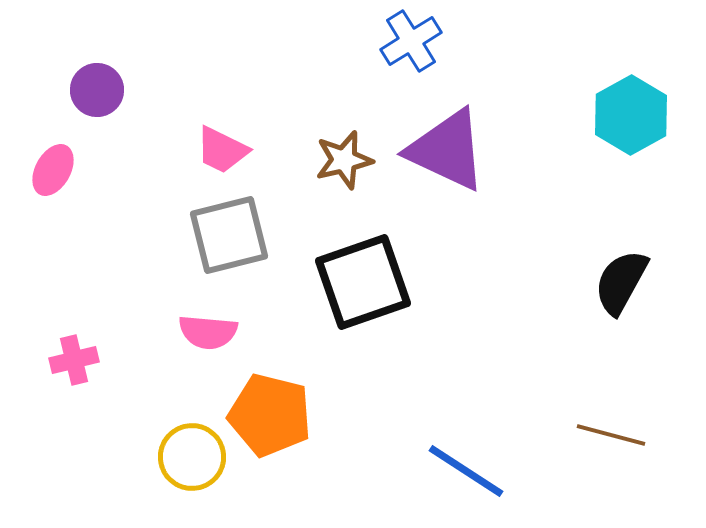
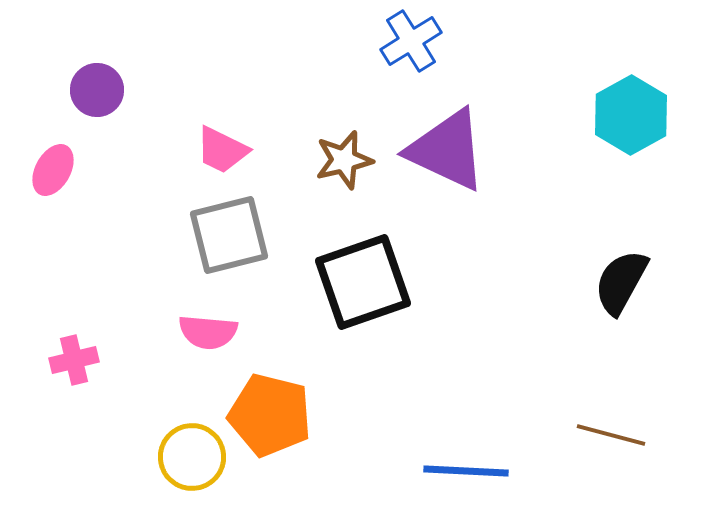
blue line: rotated 30 degrees counterclockwise
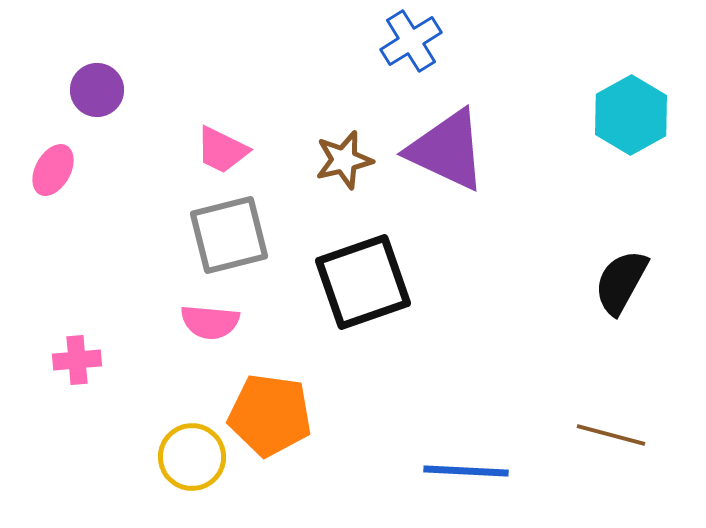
pink semicircle: moved 2 px right, 10 px up
pink cross: moved 3 px right; rotated 9 degrees clockwise
orange pentagon: rotated 6 degrees counterclockwise
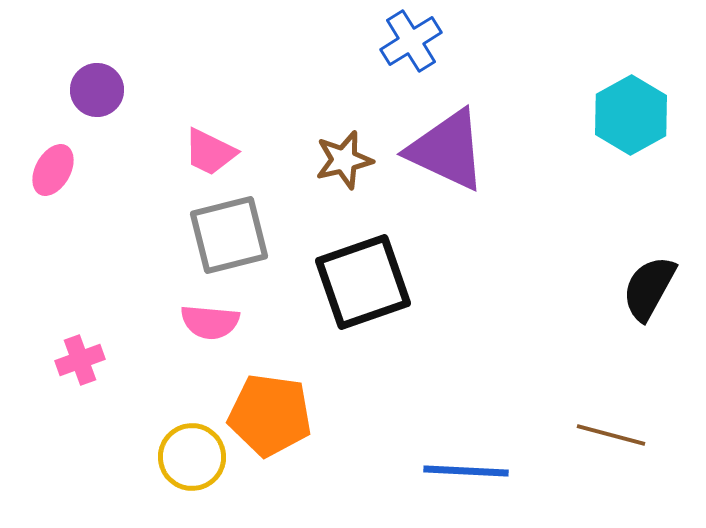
pink trapezoid: moved 12 px left, 2 px down
black semicircle: moved 28 px right, 6 px down
pink cross: moved 3 px right; rotated 15 degrees counterclockwise
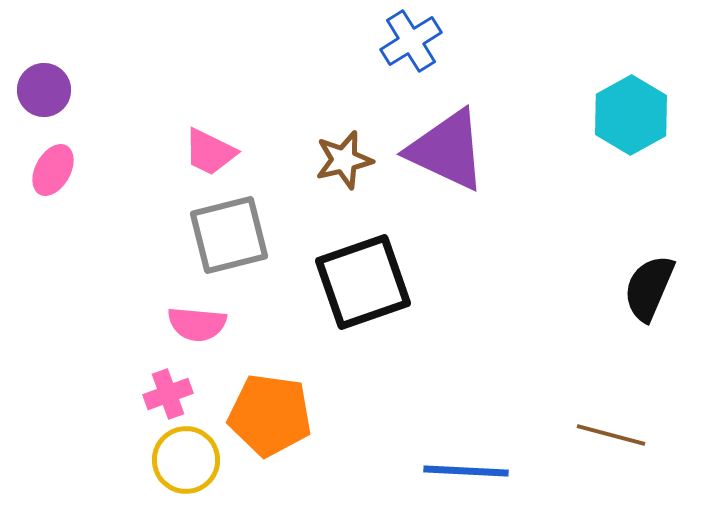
purple circle: moved 53 px left
black semicircle: rotated 6 degrees counterclockwise
pink semicircle: moved 13 px left, 2 px down
pink cross: moved 88 px right, 34 px down
yellow circle: moved 6 px left, 3 px down
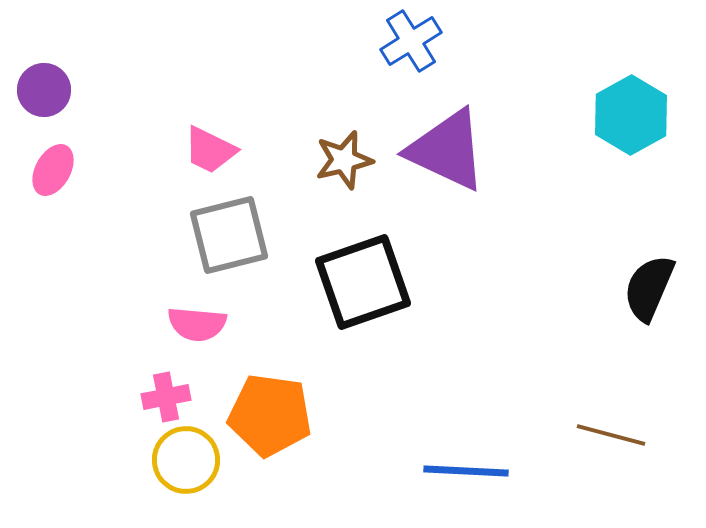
pink trapezoid: moved 2 px up
pink cross: moved 2 px left, 3 px down; rotated 9 degrees clockwise
